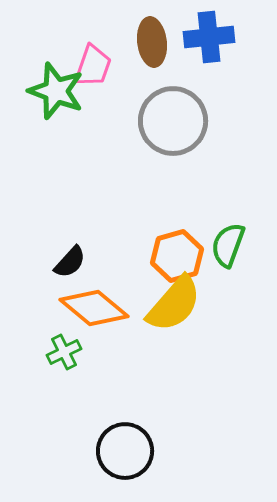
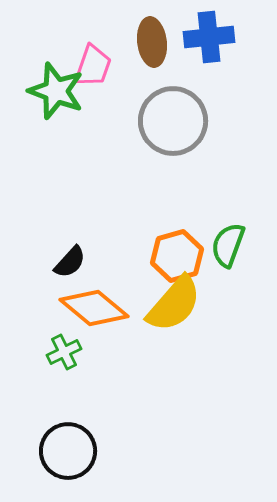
black circle: moved 57 px left
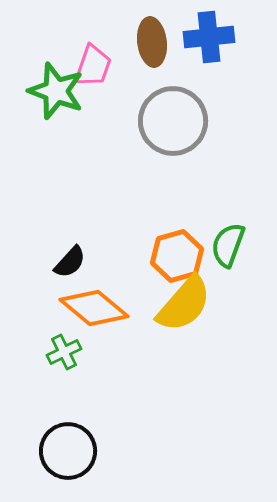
yellow semicircle: moved 10 px right
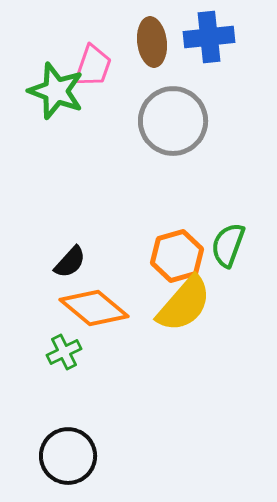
black circle: moved 5 px down
